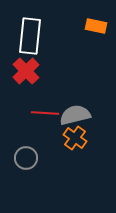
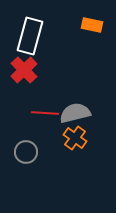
orange rectangle: moved 4 px left, 1 px up
white rectangle: rotated 9 degrees clockwise
red cross: moved 2 px left, 1 px up
gray semicircle: moved 2 px up
gray circle: moved 6 px up
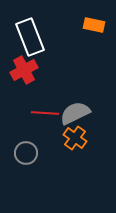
orange rectangle: moved 2 px right
white rectangle: moved 1 px down; rotated 36 degrees counterclockwise
red cross: rotated 16 degrees clockwise
gray semicircle: rotated 12 degrees counterclockwise
gray circle: moved 1 px down
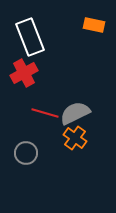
red cross: moved 3 px down
red line: rotated 12 degrees clockwise
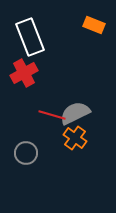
orange rectangle: rotated 10 degrees clockwise
red line: moved 7 px right, 2 px down
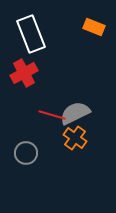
orange rectangle: moved 2 px down
white rectangle: moved 1 px right, 3 px up
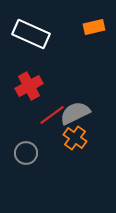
orange rectangle: rotated 35 degrees counterclockwise
white rectangle: rotated 45 degrees counterclockwise
red cross: moved 5 px right, 13 px down
red line: rotated 52 degrees counterclockwise
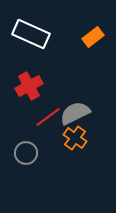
orange rectangle: moved 1 px left, 10 px down; rotated 25 degrees counterclockwise
red line: moved 4 px left, 2 px down
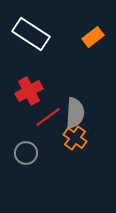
white rectangle: rotated 9 degrees clockwise
red cross: moved 5 px down
gray semicircle: rotated 120 degrees clockwise
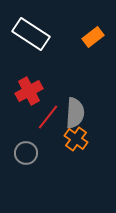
red line: rotated 16 degrees counterclockwise
orange cross: moved 1 px right, 1 px down
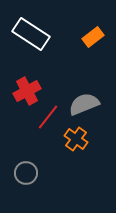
red cross: moved 2 px left
gray semicircle: moved 9 px right, 9 px up; rotated 116 degrees counterclockwise
gray circle: moved 20 px down
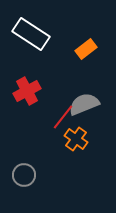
orange rectangle: moved 7 px left, 12 px down
red line: moved 15 px right
gray circle: moved 2 px left, 2 px down
